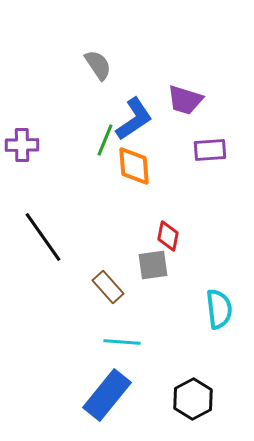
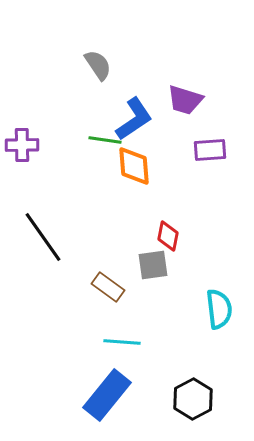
green line: rotated 76 degrees clockwise
brown rectangle: rotated 12 degrees counterclockwise
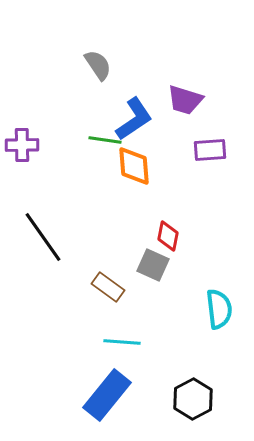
gray square: rotated 32 degrees clockwise
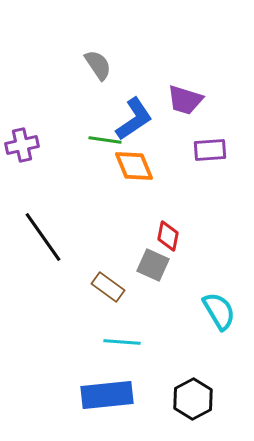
purple cross: rotated 12 degrees counterclockwise
orange diamond: rotated 18 degrees counterclockwise
cyan semicircle: moved 2 px down; rotated 24 degrees counterclockwise
blue rectangle: rotated 45 degrees clockwise
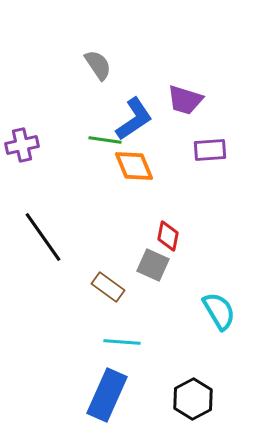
blue rectangle: rotated 60 degrees counterclockwise
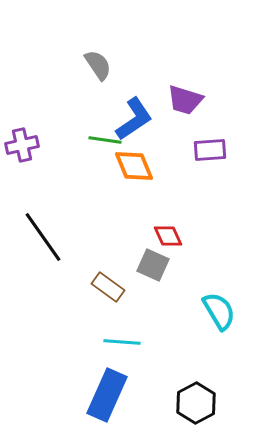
red diamond: rotated 36 degrees counterclockwise
black hexagon: moved 3 px right, 4 px down
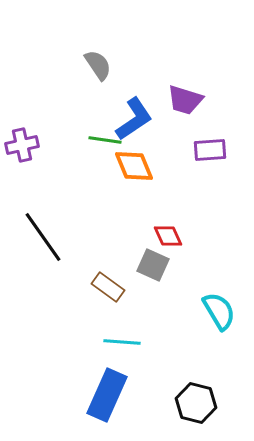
black hexagon: rotated 18 degrees counterclockwise
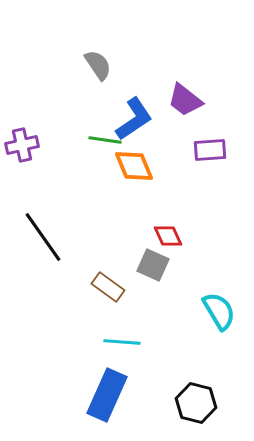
purple trapezoid: rotated 21 degrees clockwise
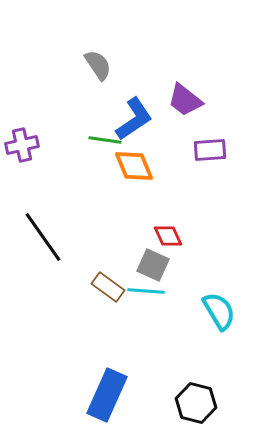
cyan line: moved 24 px right, 51 px up
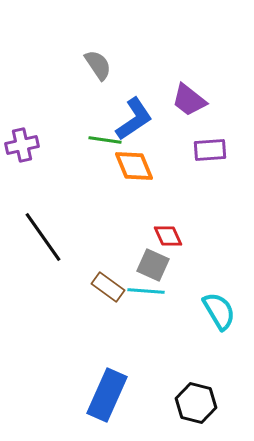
purple trapezoid: moved 4 px right
